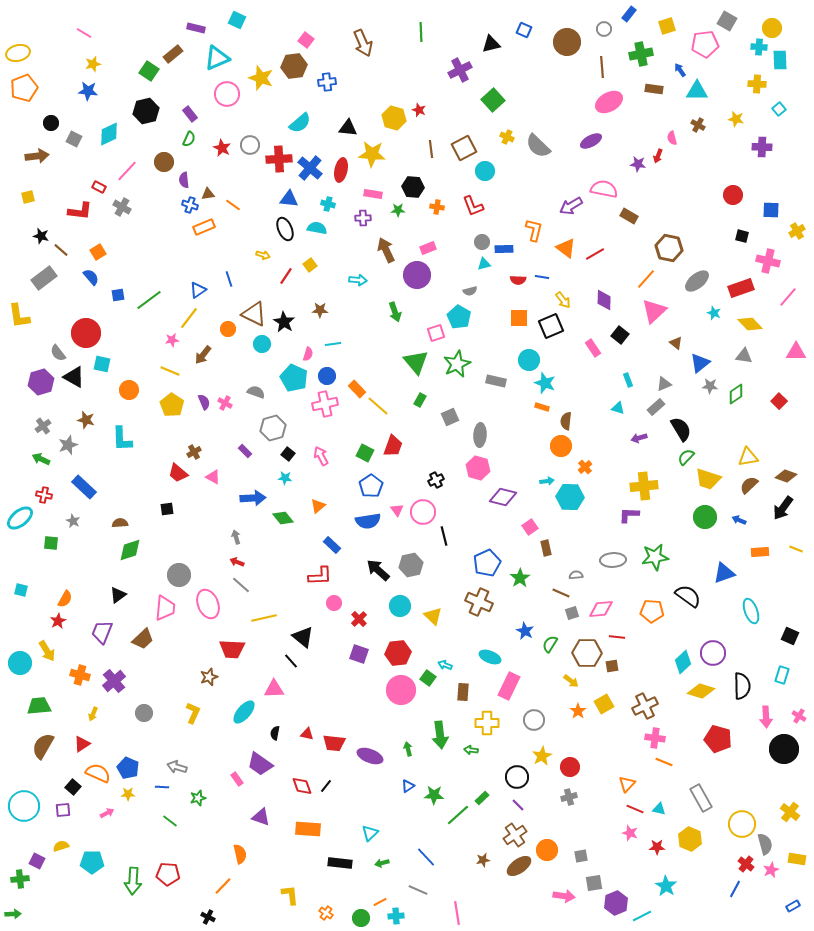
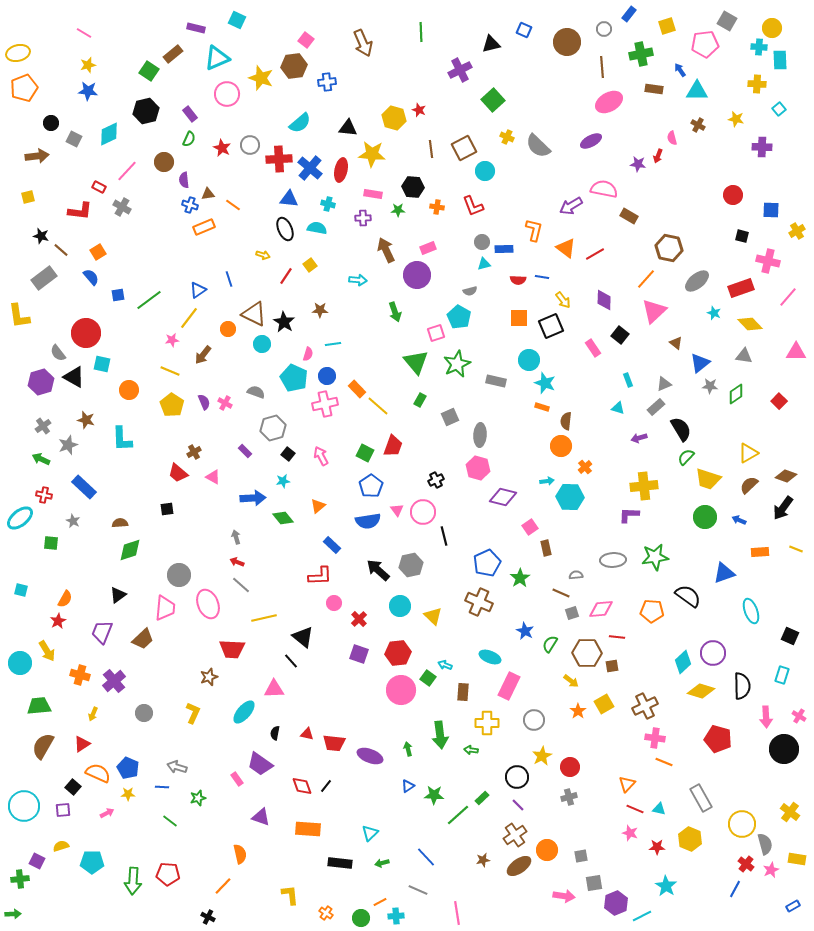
yellow star at (93, 64): moved 5 px left, 1 px down
yellow triangle at (748, 457): moved 4 px up; rotated 20 degrees counterclockwise
cyan star at (285, 478): moved 2 px left, 3 px down; rotated 16 degrees counterclockwise
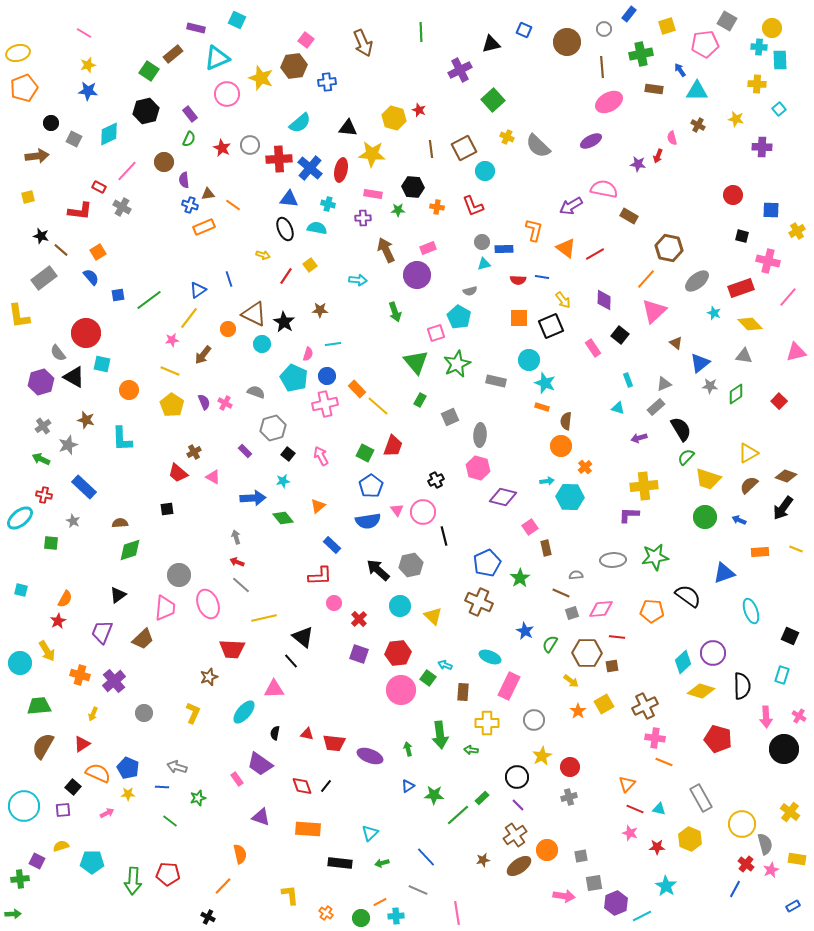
pink triangle at (796, 352): rotated 15 degrees counterclockwise
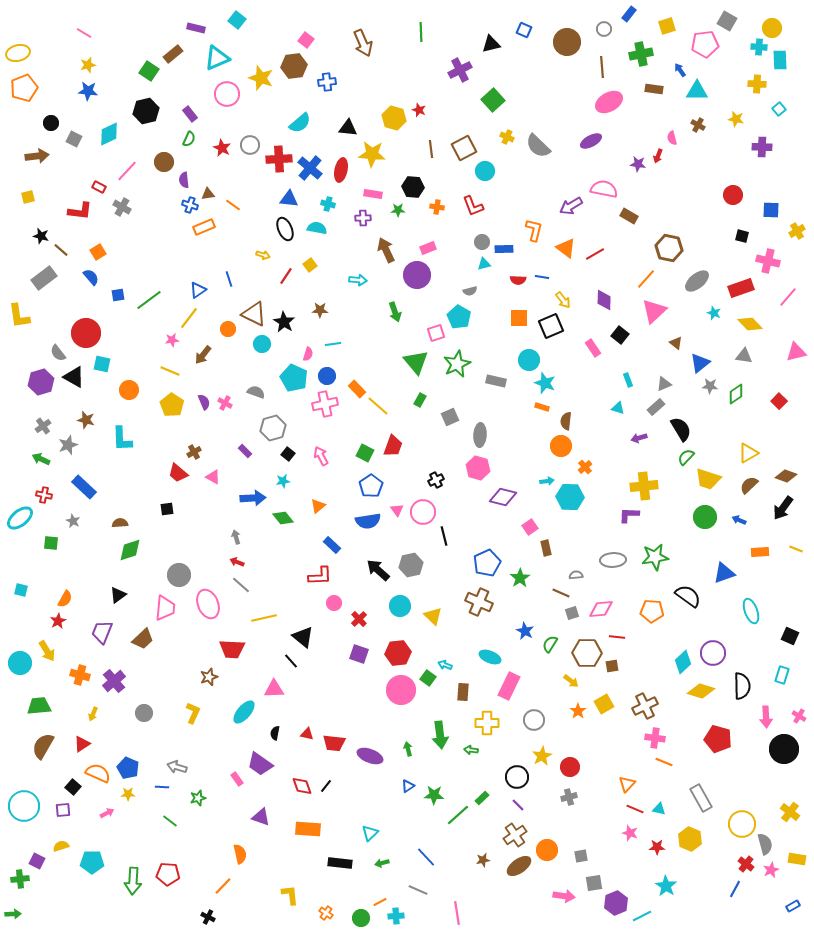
cyan square at (237, 20): rotated 12 degrees clockwise
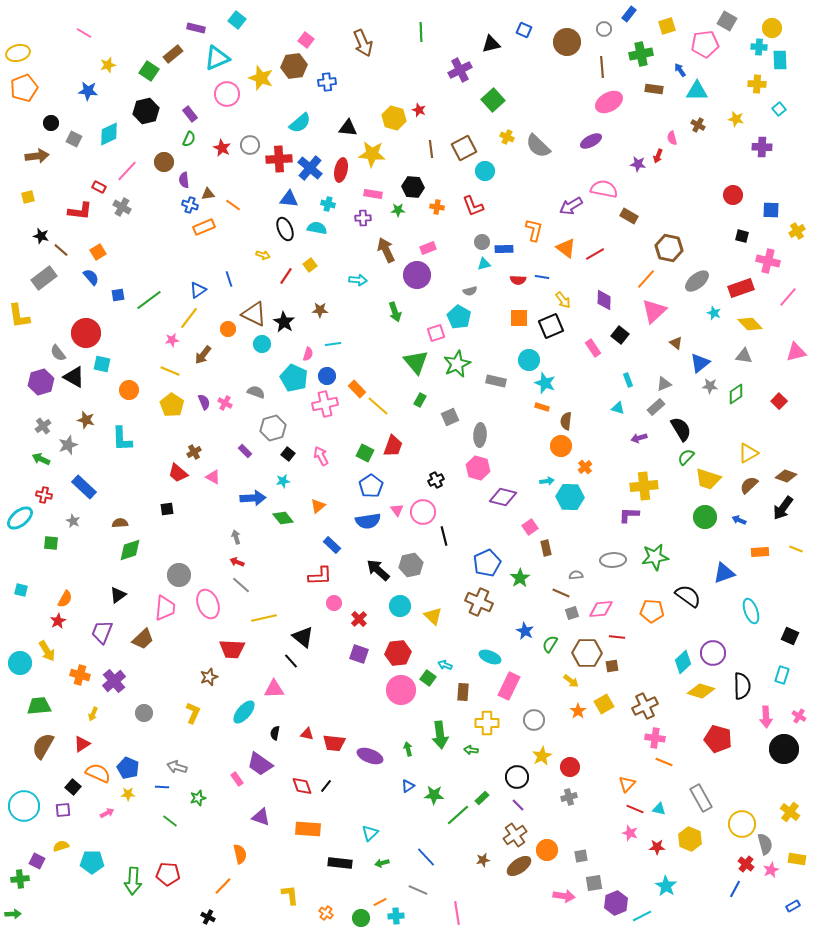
yellow star at (88, 65): moved 20 px right
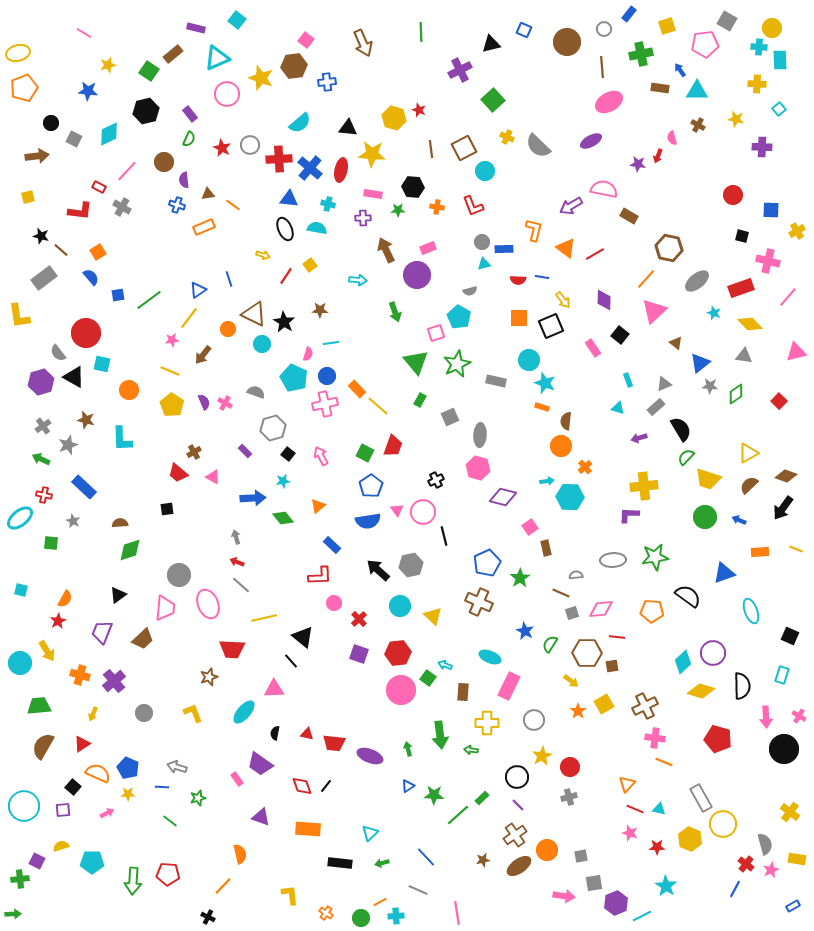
brown rectangle at (654, 89): moved 6 px right, 1 px up
blue cross at (190, 205): moved 13 px left
cyan line at (333, 344): moved 2 px left, 1 px up
yellow L-shape at (193, 713): rotated 45 degrees counterclockwise
yellow circle at (742, 824): moved 19 px left
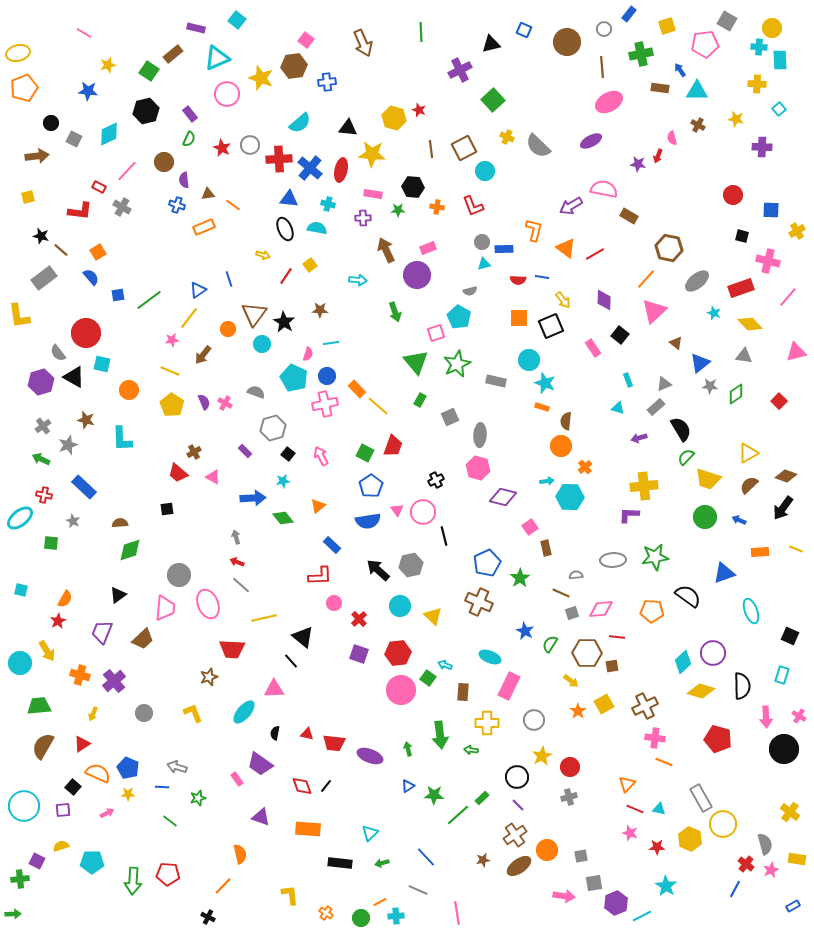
brown triangle at (254, 314): rotated 40 degrees clockwise
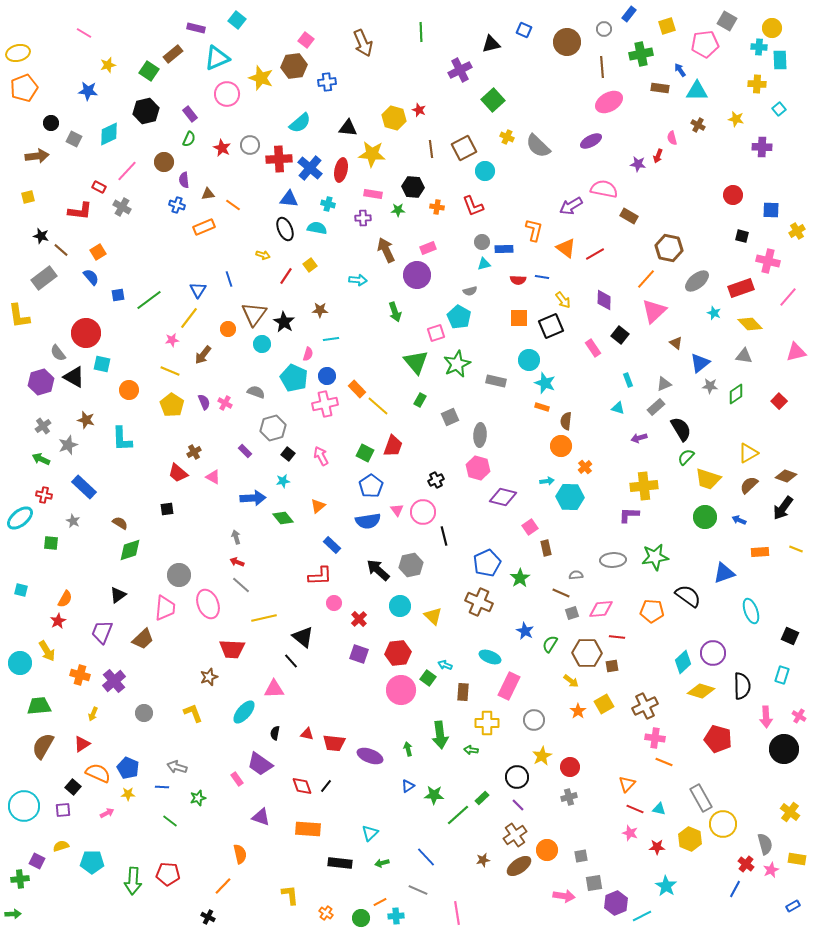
blue triangle at (198, 290): rotated 24 degrees counterclockwise
cyan line at (331, 343): moved 4 px up
brown semicircle at (120, 523): rotated 35 degrees clockwise
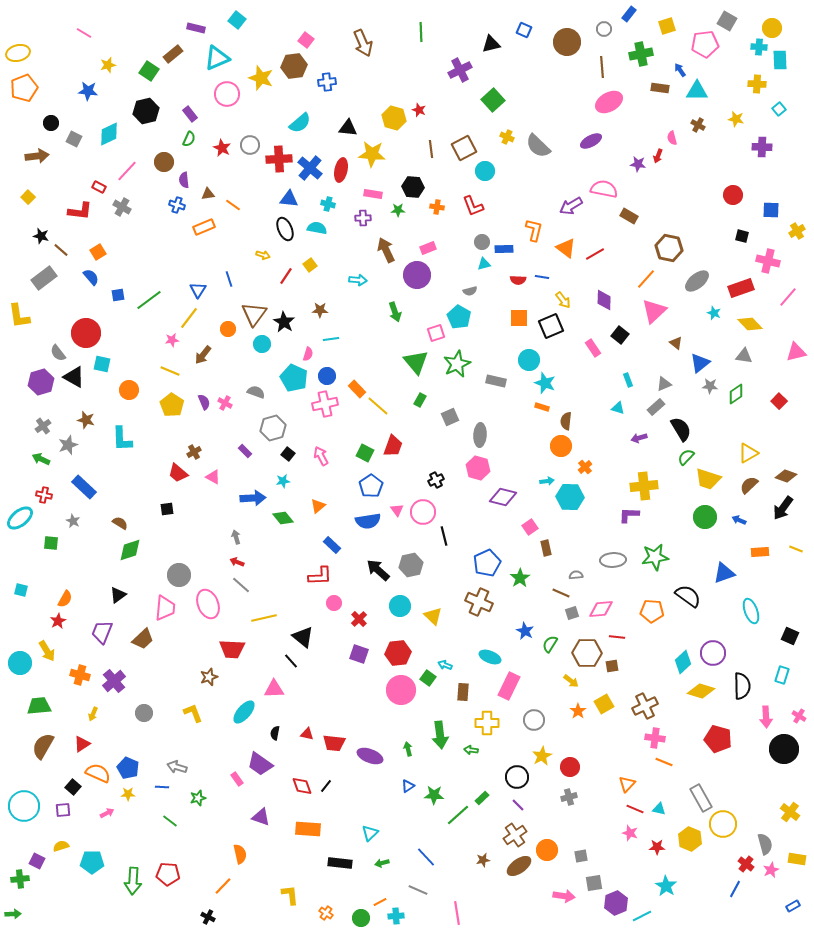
yellow square at (28, 197): rotated 32 degrees counterclockwise
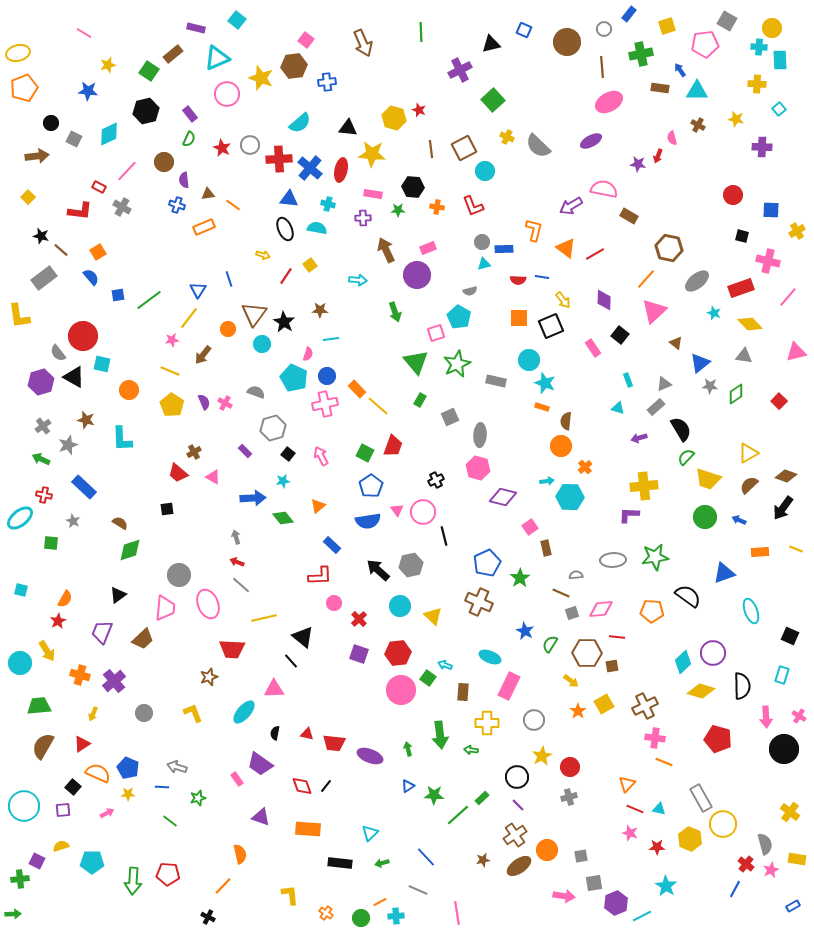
red circle at (86, 333): moved 3 px left, 3 px down
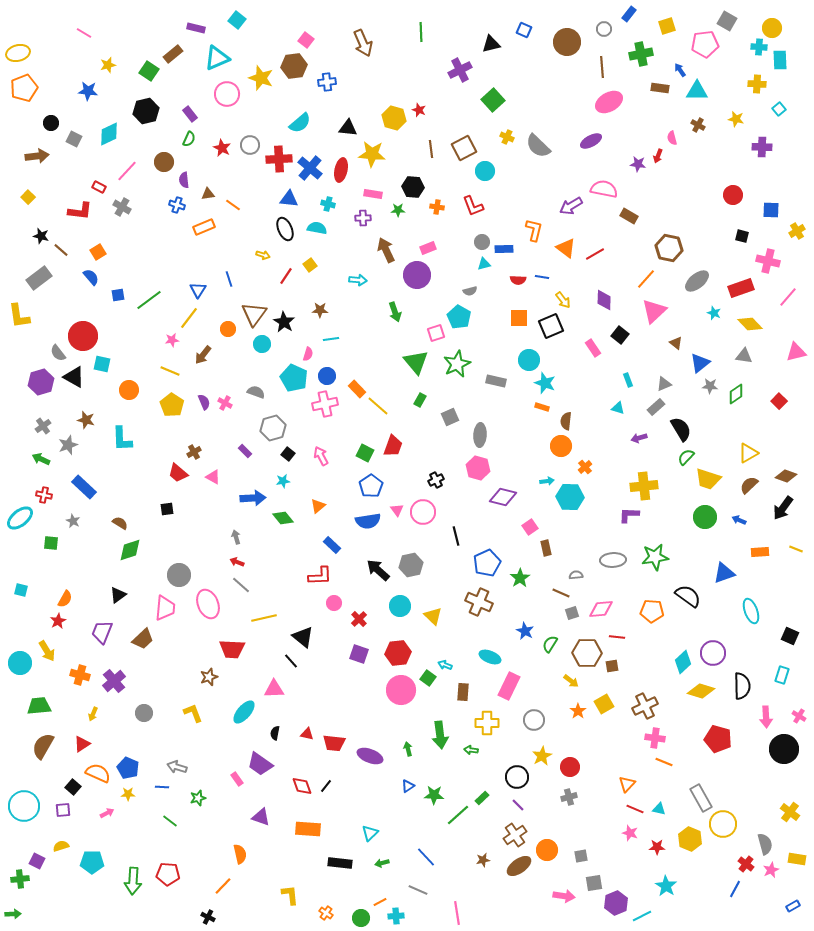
gray rectangle at (44, 278): moved 5 px left
black line at (444, 536): moved 12 px right
